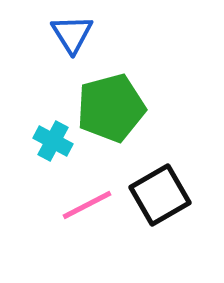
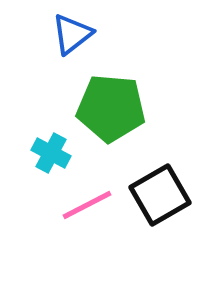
blue triangle: rotated 24 degrees clockwise
green pentagon: rotated 20 degrees clockwise
cyan cross: moved 2 px left, 12 px down
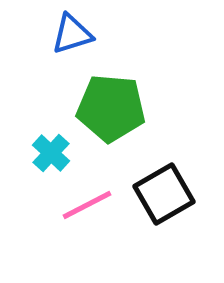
blue triangle: rotated 21 degrees clockwise
cyan cross: rotated 15 degrees clockwise
black square: moved 4 px right, 1 px up
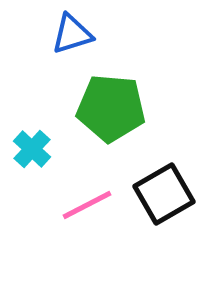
cyan cross: moved 19 px left, 4 px up
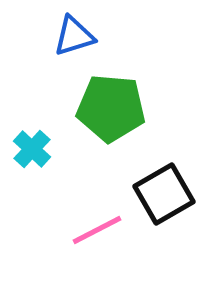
blue triangle: moved 2 px right, 2 px down
pink line: moved 10 px right, 25 px down
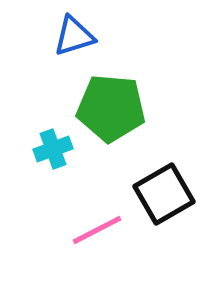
cyan cross: moved 21 px right; rotated 27 degrees clockwise
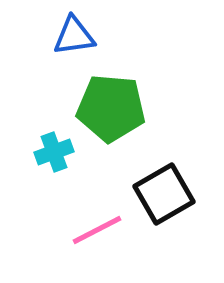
blue triangle: rotated 9 degrees clockwise
cyan cross: moved 1 px right, 3 px down
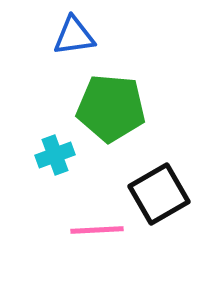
cyan cross: moved 1 px right, 3 px down
black square: moved 5 px left
pink line: rotated 24 degrees clockwise
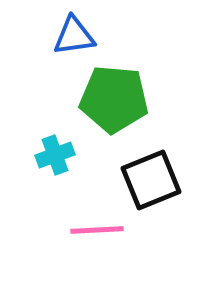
green pentagon: moved 3 px right, 9 px up
black square: moved 8 px left, 14 px up; rotated 8 degrees clockwise
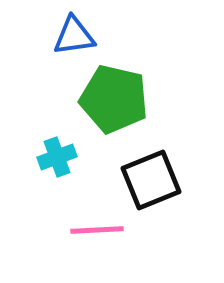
green pentagon: rotated 8 degrees clockwise
cyan cross: moved 2 px right, 2 px down
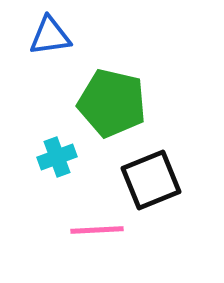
blue triangle: moved 24 px left
green pentagon: moved 2 px left, 4 px down
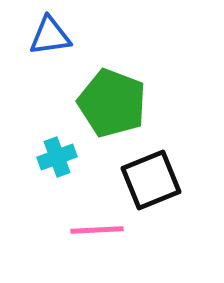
green pentagon: rotated 8 degrees clockwise
